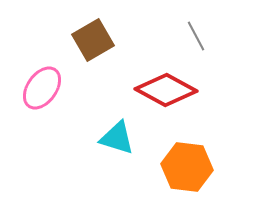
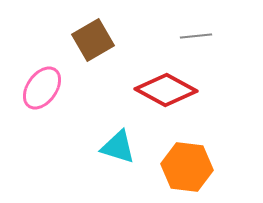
gray line: rotated 68 degrees counterclockwise
cyan triangle: moved 1 px right, 9 px down
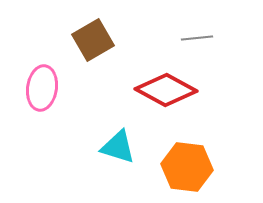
gray line: moved 1 px right, 2 px down
pink ellipse: rotated 27 degrees counterclockwise
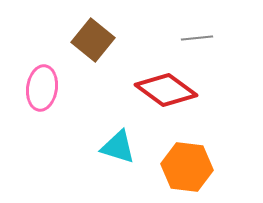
brown square: rotated 21 degrees counterclockwise
red diamond: rotated 8 degrees clockwise
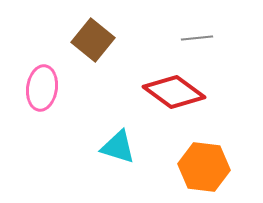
red diamond: moved 8 px right, 2 px down
orange hexagon: moved 17 px right
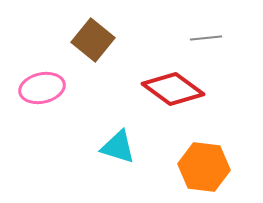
gray line: moved 9 px right
pink ellipse: rotated 69 degrees clockwise
red diamond: moved 1 px left, 3 px up
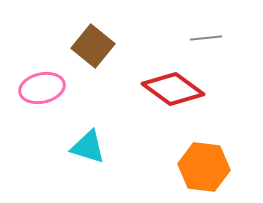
brown square: moved 6 px down
cyan triangle: moved 30 px left
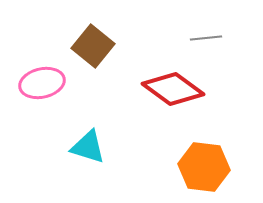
pink ellipse: moved 5 px up
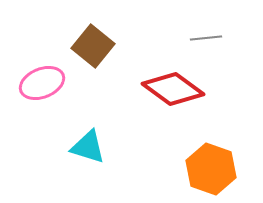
pink ellipse: rotated 9 degrees counterclockwise
orange hexagon: moved 7 px right, 2 px down; rotated 12 degrees clockwise
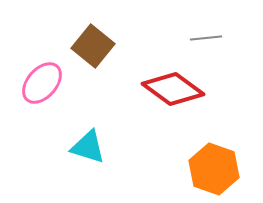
pink ellipse: rotated 27 degrees counterclockwise
orange hexagon: moved 3 px right
